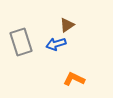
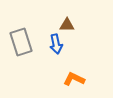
brown triangle: rotated 35 degrees clockwise
blue arrow: rotated 84 degrees counterclockwise
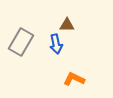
gray rectangle: rotated 48 degrees clockwise
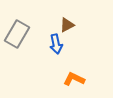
brown triangle: rotated 28 degrees counterclockwise
gray rectangle: moved 4 px left, 8 px up
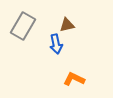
brown triangle: rotated 14 degrees clockwise
gray rectangle: moved 6 px right, 8 px up
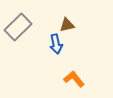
gray rectangle: moved 5 px left, 1 px down; rotated 16 degrees clockwise
orange L-shape: rotated 25 degrees clockwise
